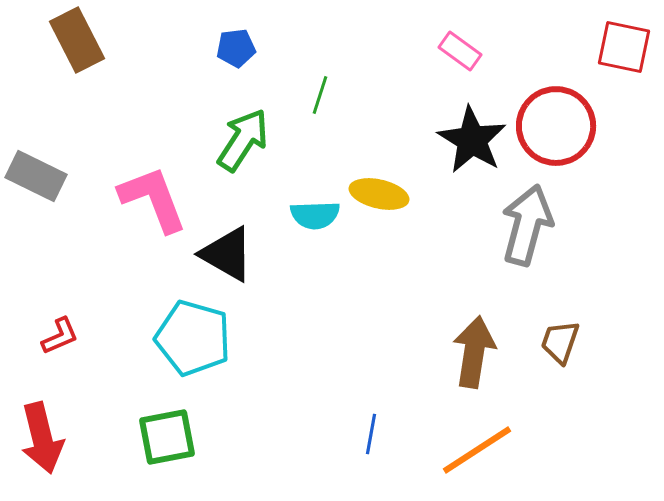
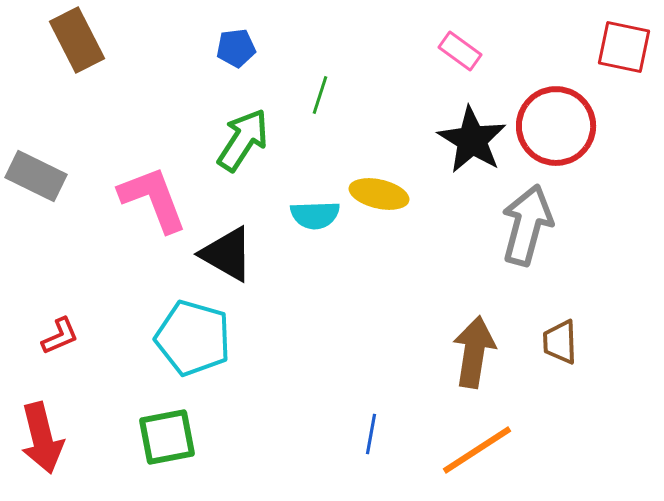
brown trapezoid: rotated 21 degrees counterclockwise
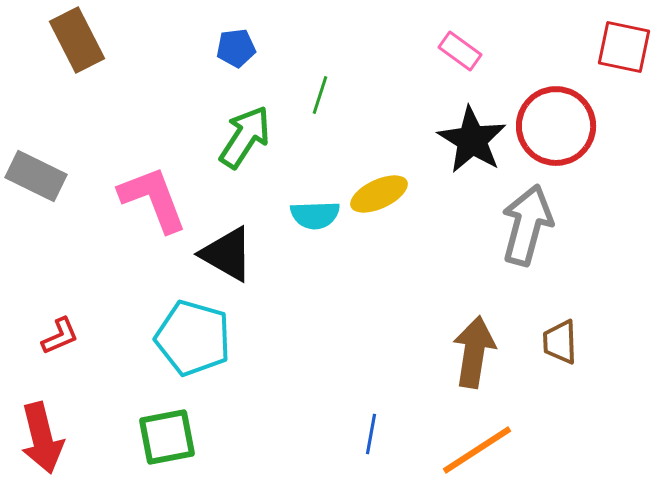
green arrow: moved 2 px right, 3 px up
yellow ellipse: rotated 38 degrees counterclockwise
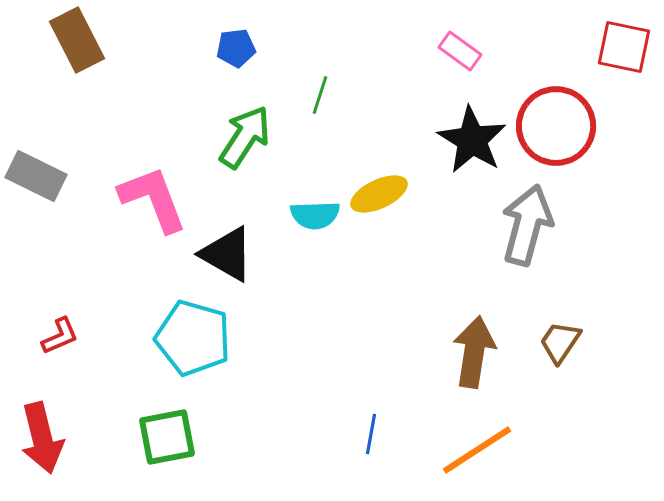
brown trapezoid: rotated 36 degrees clockwise
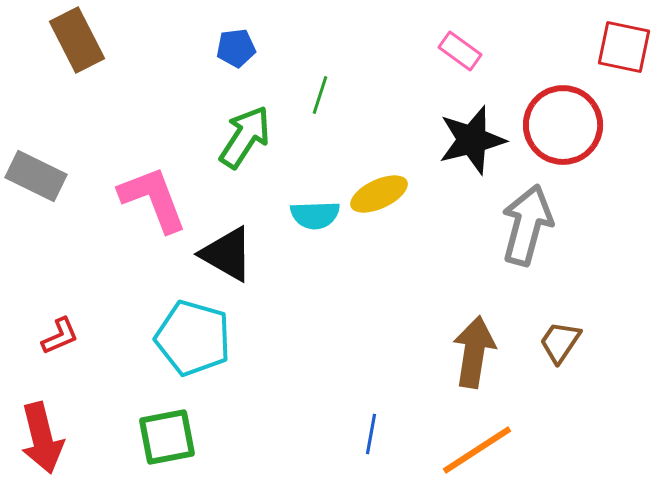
red circle: moved 7 px right, 1 px up
black star: rotated 26 degrees clockwise
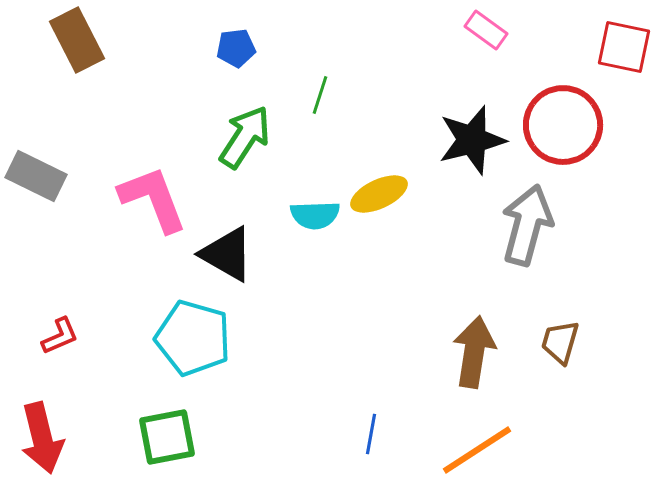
pink rectangle: moved 26 px right, 21 px up
brown trapezoid: rotated 18 degrees counterclockwise
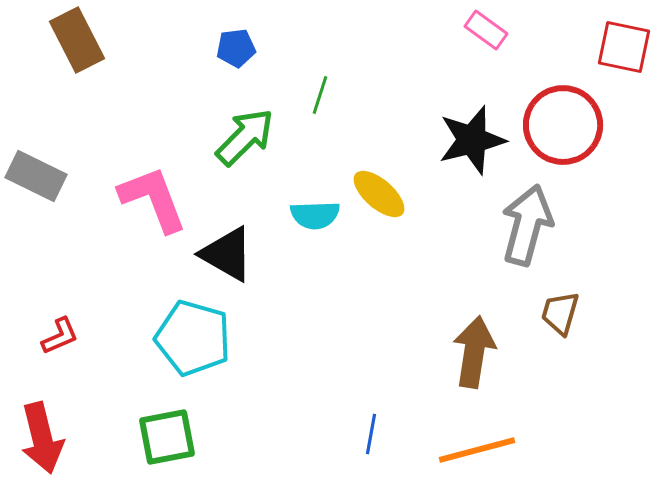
green arrow: rotated 12 degrees clockwise
yellow ellipse: rotated 66 degrees clockwise
brown trapezoid: moved 29 px up
orange line: rotated 18 degrees clockwise
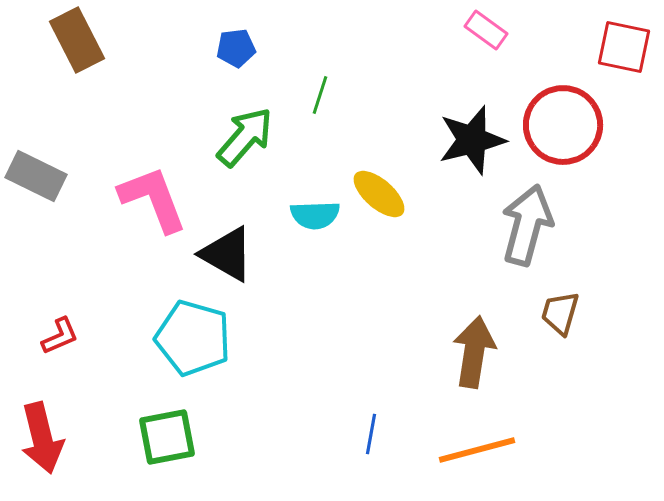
green arrow: rotated 4 degrees counterclockwise
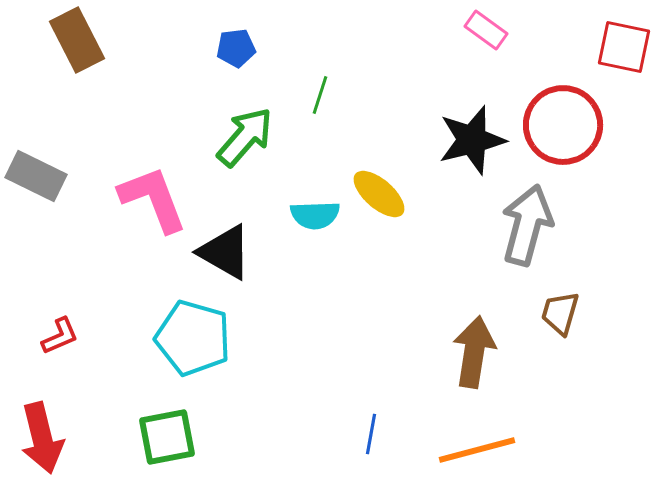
black triangle: moved 2 px left, 2 px up
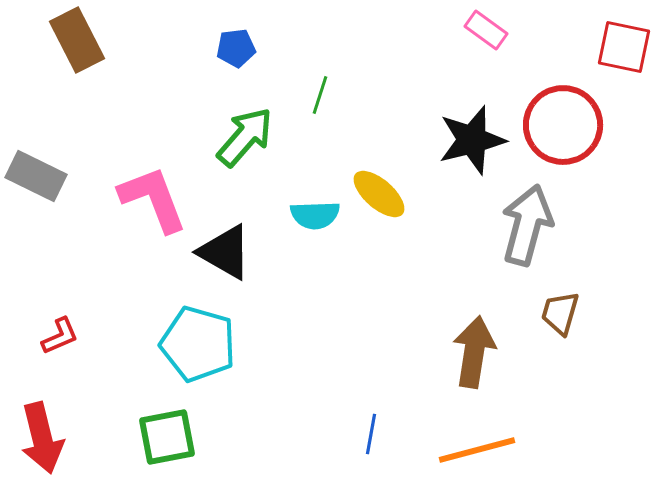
cyan pentagon: moved 5 px right, 6 px down
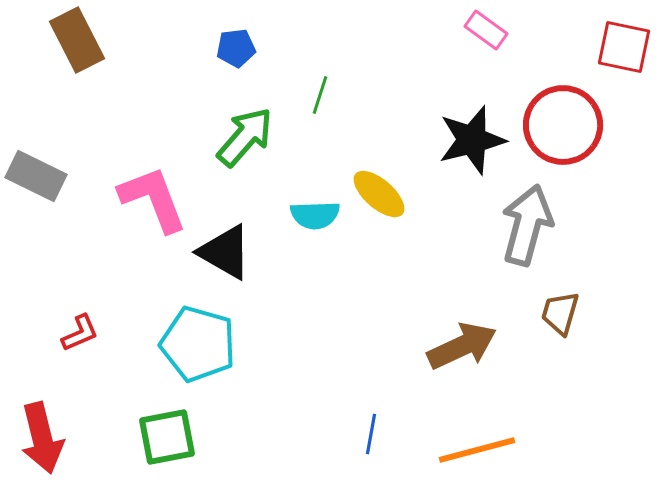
red L-shape: moved 20 px right, 3 px up
brown arrow: moved 12 px left, 6 px up; rotated 56 degrees clockwise
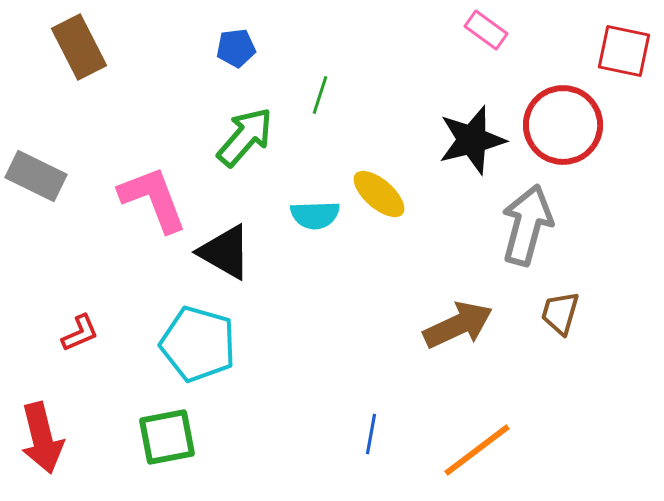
brown rectangle: moved 2 px right, 7 px down
red square: moved 4 px down
brown arrow: moved 4 px left, 21 px up
orange line: rotated 22 degrees counterclockwise
